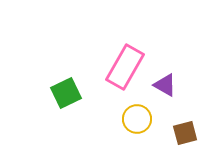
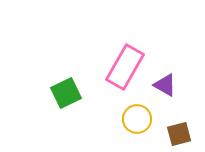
brown square: moved 6 px left, 1 px down
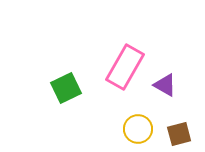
green square: moved 5 px up
yellow circle: moved 1 px right, 10 px down
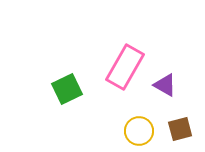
green square: moved 1 px right, 1 px down
yellow circle: moved 1 px right, 2 px down
brown square: moved 1 px right, 5 px up
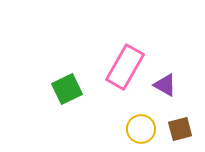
yellow circle: moved 2 px right, 2 px up
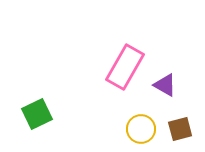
green square: moved 30 px left, 25 px down
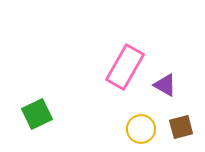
brown square: moved 1 px right, 2 px up
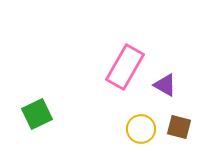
brown square: moved 2 px left; rotated 30 degrees clockwise
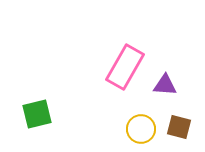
purple triangle: rotated 25 degrees counterclockwise
green square: rotated 12 degrees clockwise
